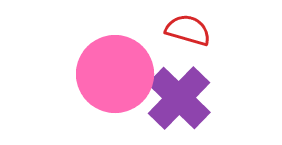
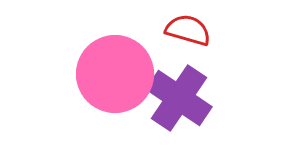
purple cross: rotated 10 degrees counterclockwise
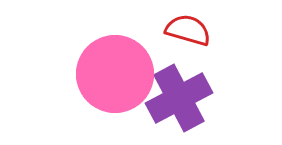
purple cross: rotated 28 degrees clockwise
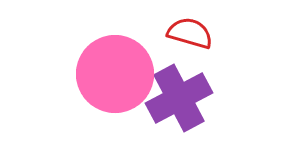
red semicircle: moved 2 px right, 3 px down
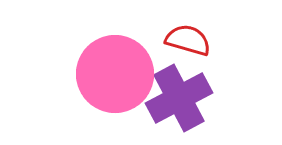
red semicircle: moved 2 px left, 7 px down
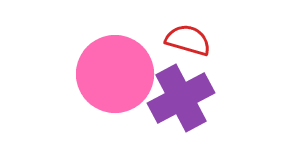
purple cross: moved 2 px right
